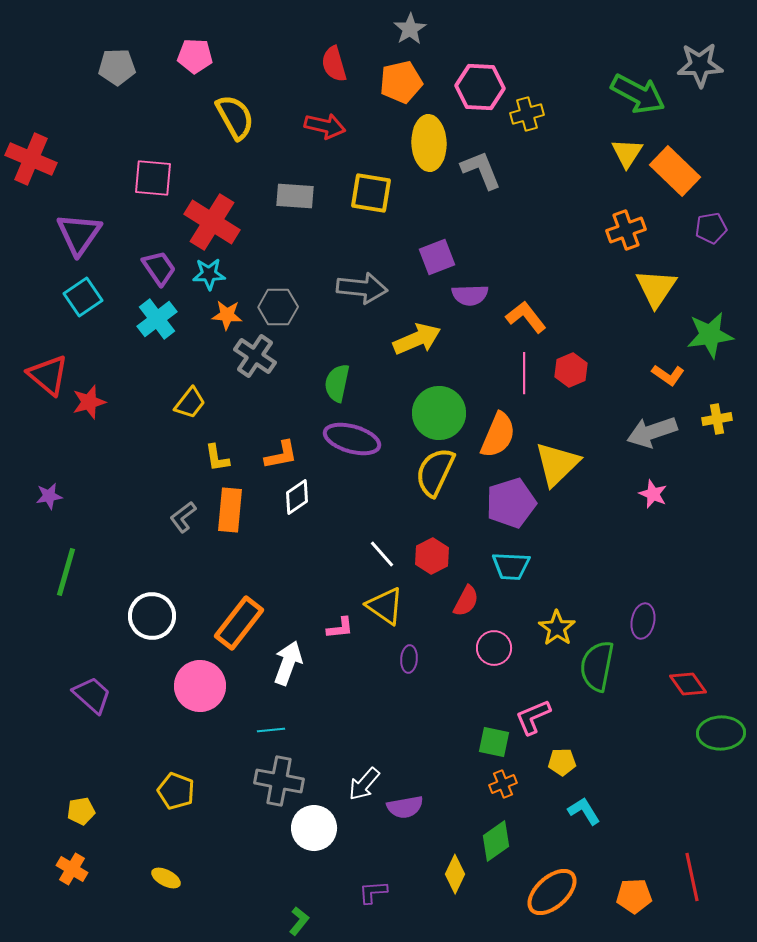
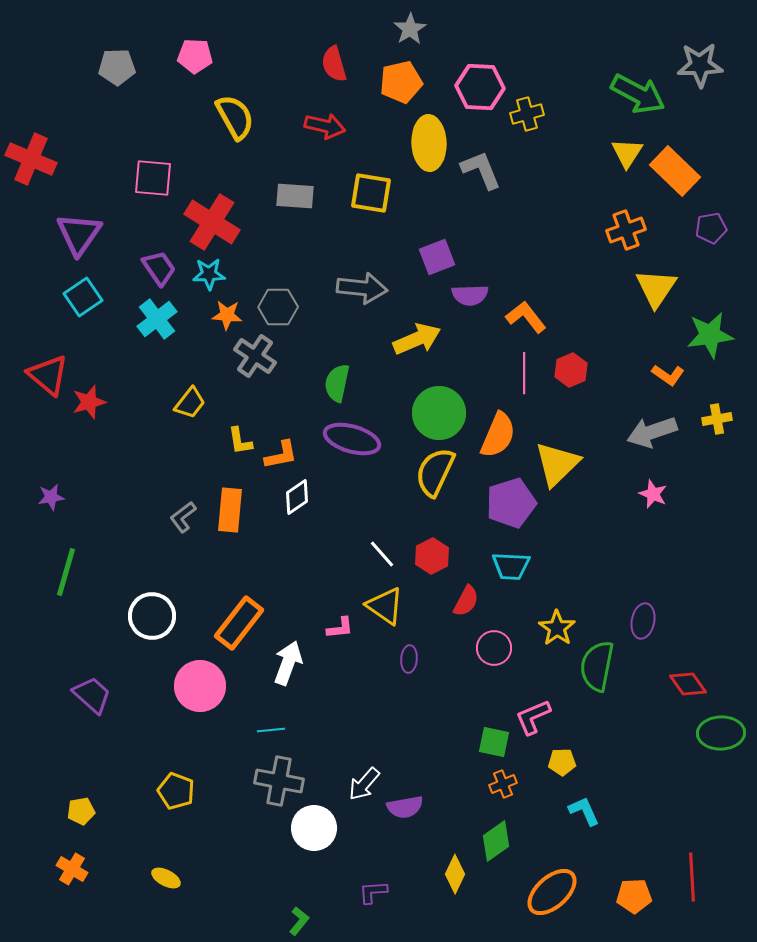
yellow L-shape at (217, 458): moved 23 px right, 17 px up
purple star at (49, 496): moved 2 px right, 1 px down
cyan L-shape at (584, 811): rotated 8 degrees clockwise
red line at (692, 877): rotated 9 degrees clockwise
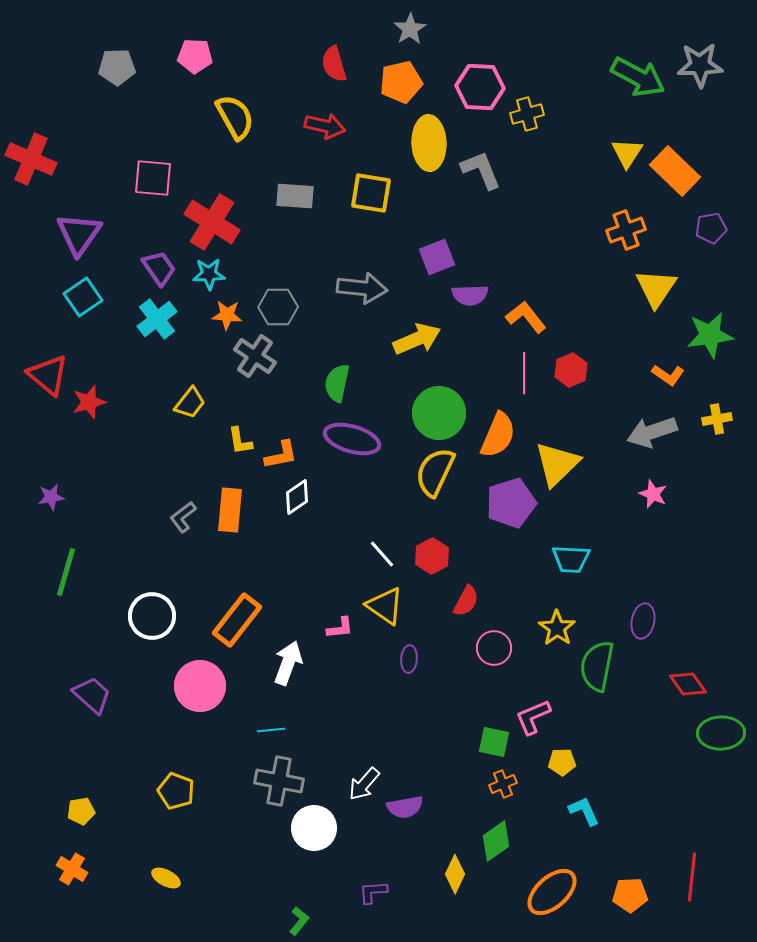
green arrow at (638, 94): moved 17 px up
cyan trapezoid at (511, 566): moved 60 px right, 7 px up
orange rectangle at (239, 623): moved 2 px left, 3 px up
red line at (692, 877): rotated 9 degrees clockwise
orange pentagon at (634, 896): moved 4 px left, 1 px up
